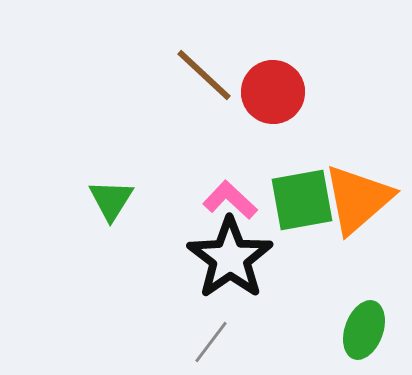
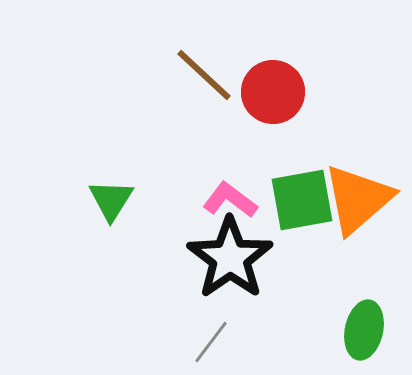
pink L-shape: rotated 6 degrees counterclockwise
green ellipse: rotated 8 degrees counterclockwise
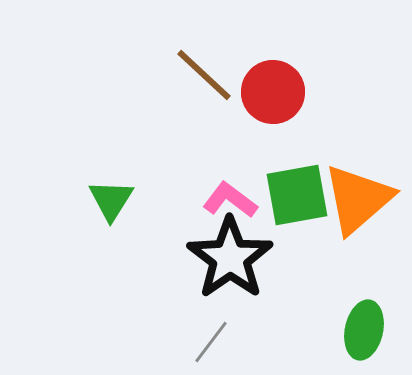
green square: moved 5 px left, 5 px up
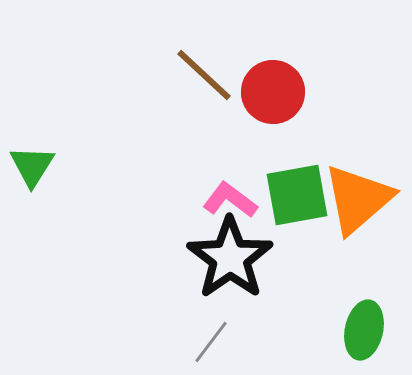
green triangle: moved 79 px left, 34 px up
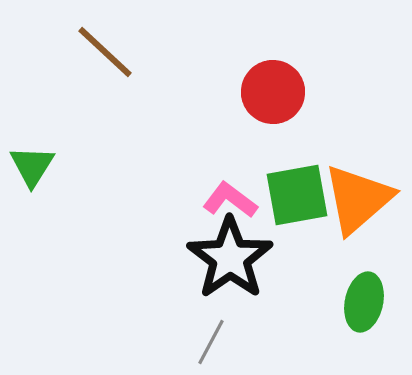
brown line: moved 99 px left, 23 px up
green ellipse: moved 28 px up
gray line: rotated 9 degrees counterclockwise
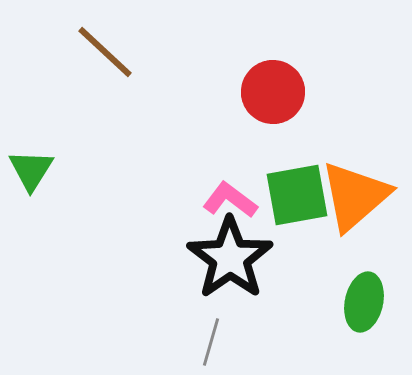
green triangle: moved 1 px left, 4 px down
orange triangle: moved 3 px left, 3 px up
gray line: rotated 12 degrees counterclockwise
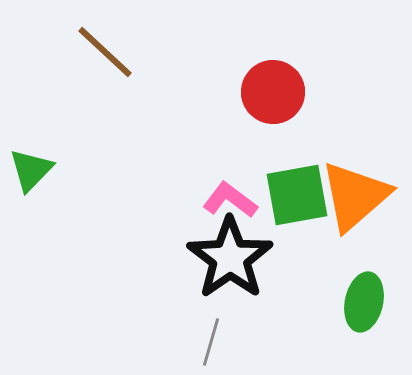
green triangle: rotated 12 degrees clockwise
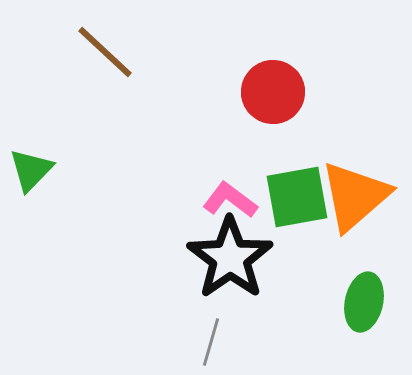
green square: moved 2 px down
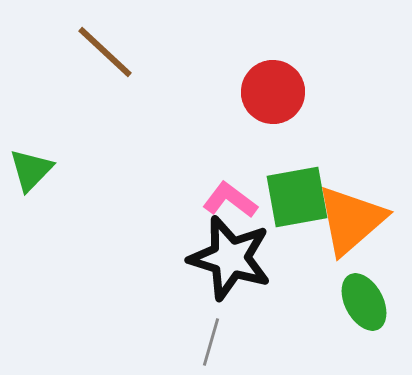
orange triangle: moved 4 px left, 24 px down
black star: rotated 20 degrees counterclockwise
green ellipse: rotated 40 degrees counterclockwise
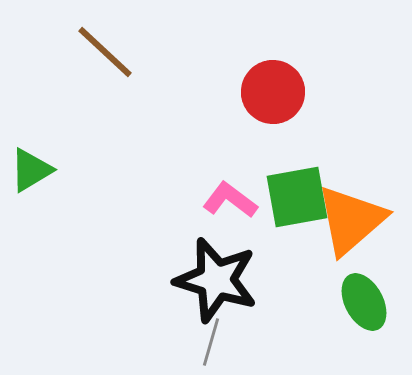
green triangle: rotated 15 degrees clockwise
black star: moved 14 px left, 22 px down
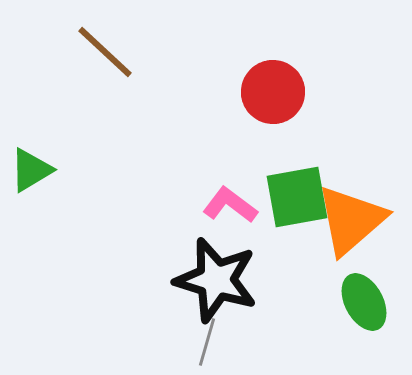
pink L-shape: moved 5 px down
gray line: moved 4 px left
